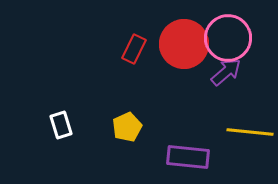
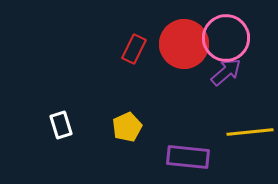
pink circle: moved 2 px left
yellow line: rotated 12 degrees counterclockwise
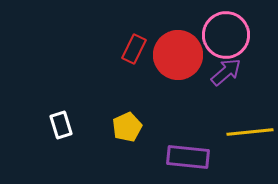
pink circle: moved 3 px up
red circle: moved 6 px left, 11 px down
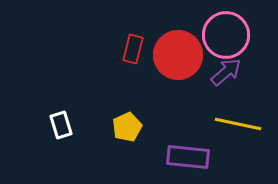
red rectangle: moved 1 px left; rotated 12 degrees counterclockwise
yellow line: moved 12 px left, 8 px up; rotated 18 degrees clockwise
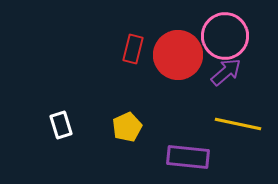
pink circle: moved 1 px left, 1 px down
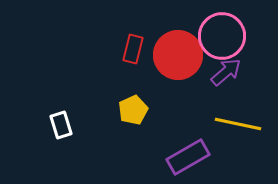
pink circle: moved 3 px left
yellow pentagon: moved 6 px right, 17 px up
purple rectangle: rotated 36 degrees counterclockwise
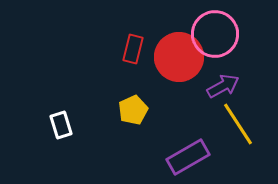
pink circle: moved 7 px left, 2 px up
red circle: moved 1 px right, 2 px down
purple arrow: moved 3 px left, 14 px down; rotated 12 degrees clockwise
yellow line: rotated 45 degrees clockwise
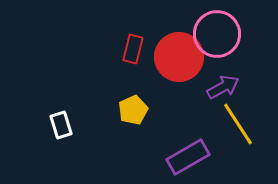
pink circle: moved 2 px right
purple arrow: moved 1 px down
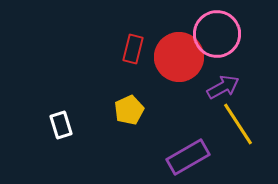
yellow pentagon: moved 4 px left
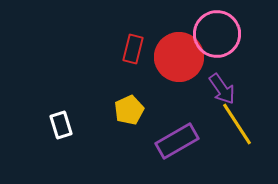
purple arrow: moved 1 px left, 2 px down; rotated 84 degrees clockwise
yellow line: moved 1 px left
purple rectangle: moved 11 px left, 16 px up
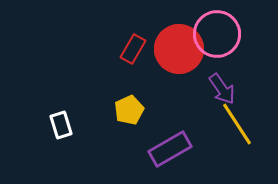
red rectangle: rotated 16 degrees clockwise
red circle: moved 8 px up
purple rectangle: moved 7 px left, 8 px down
